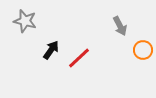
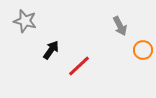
red line: moved 8 px down
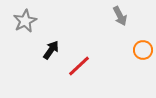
gray star: rotated 30 degrees clockwise
gray arrow: moved 10 px up
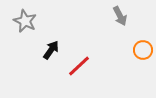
gray star: rotated 20 degrees counterclockwise
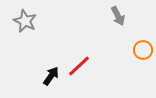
gray arrow: moved 2 px left
black arrow: moved 26 px down
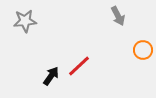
gray star: rotated 30 degrees counterclockwise
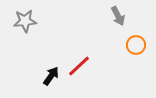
orange circle: moved 7 px left, 5 px up
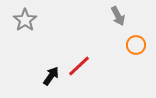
gray star: moved 1 px up; rotated 30 degrees counterclockwise
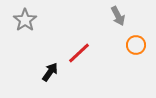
red line: moved 13 px up
black arrow: moved 1 px left, 4 px up
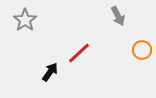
orange circle: moved 6 px right, 5 px down
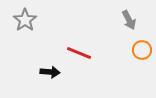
gray arrow: moved 11 px right, 4 px down
red line: rotated 65 degrees clockwise
black arrow: rotated 60 degrees clockwise
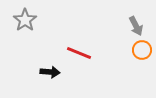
gray arrow: moved 7 px right, 6 px down
